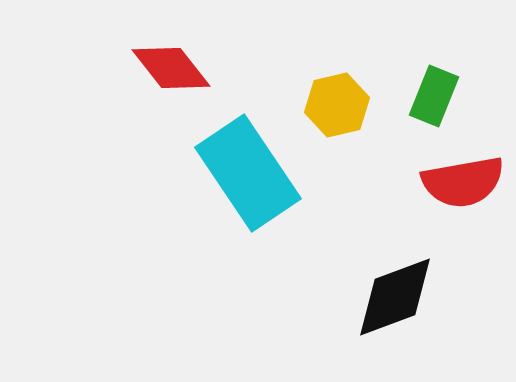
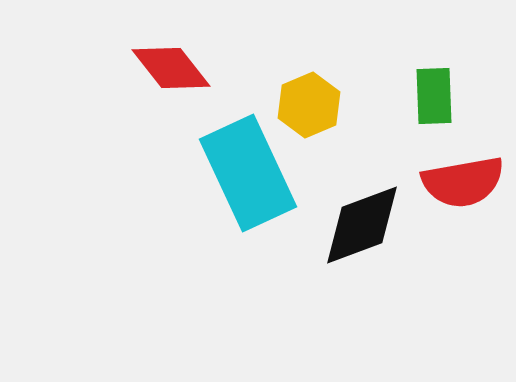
green rectangle: rotated 24 degrees counterclockwise
yellow hexagon: moved 28 px left; rotated 10 degrees counterclockwise
cyan rectangle: rotated 9 degrees clockwise
black diamond: moved 33 px left, 72 px up
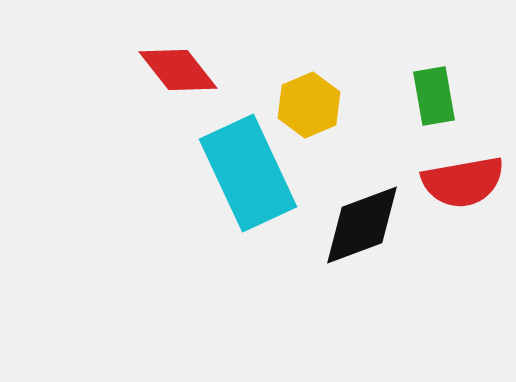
red diamond: moved 7 px right, 2 px down
green rectangle: rotated 8 degrees counterclockwise
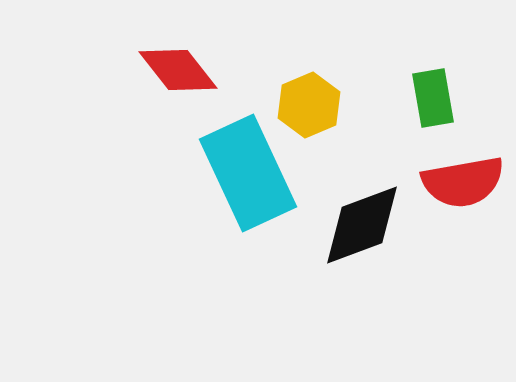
green rectangle: moved 1 px left, 2 px down
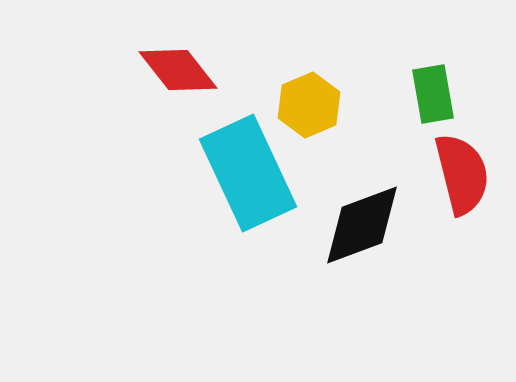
green rectangle: moved 4 px up
red semicircle: moved 1 px left, 8 px up; rotated 94 degrees counterclockwise
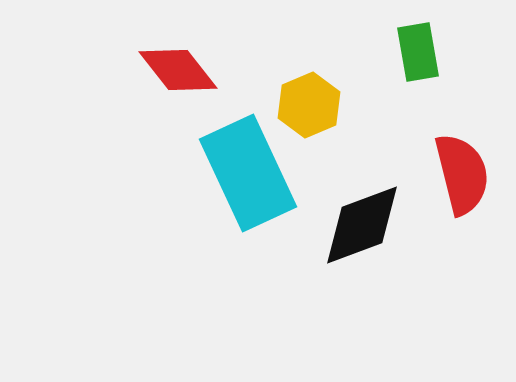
green rectangle: moved 15 px left, 42 px up
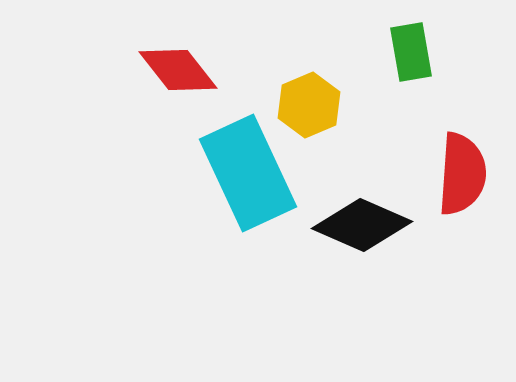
green rectangle: moved 7 px left
red semicircle: rotated 18 degrees clockwise
black diamond: rotated 44 degrees clockwise
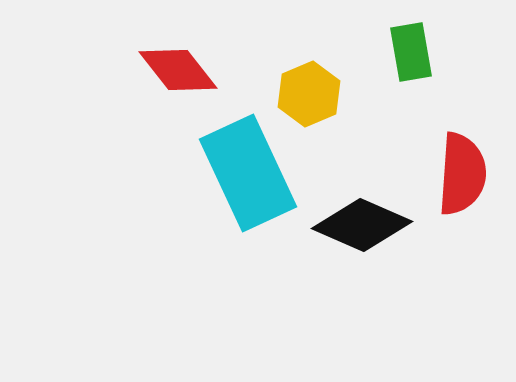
yellow hexagon: moved 11 px up
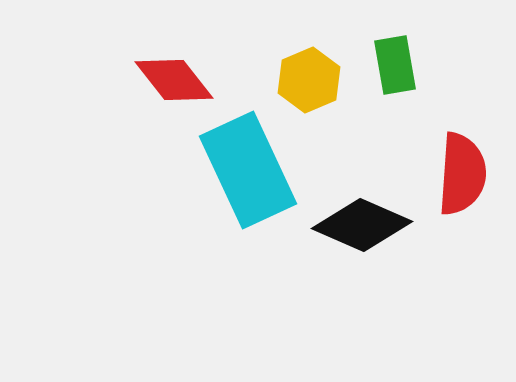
green rectangle: moved 16 px left, 13 px down
red diamond: moved 4 px left, 10 px down
yellow hexagon: moved 14 px up
cyan rectangle: moved 3 px up
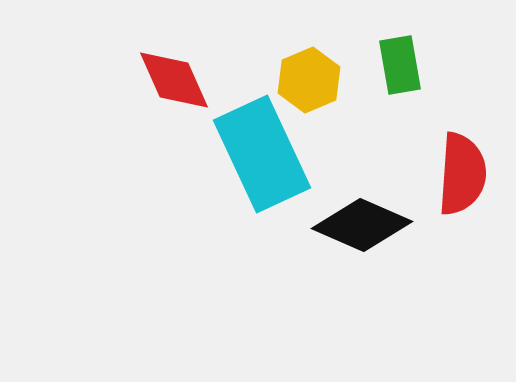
green rectangle: moved 5 px right
red diamond: rotated 14 degrees clockwise
cyan rectangle: moved 14 px right, 16 px up
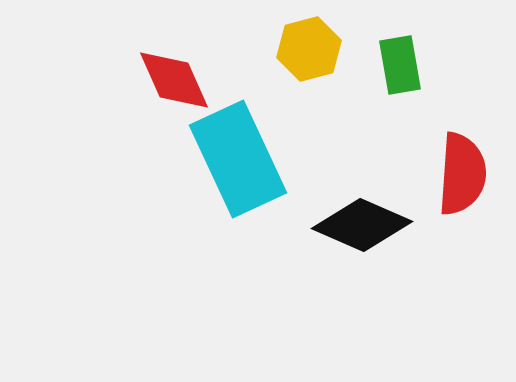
yellow hexagon: moved 31 px up; rotated 8 degrees clockwise
cyan rectangle: moved 24 px left, 5 px down
